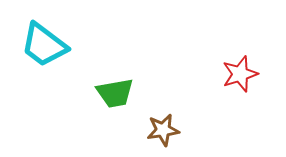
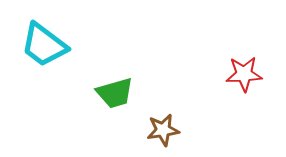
red star: moved 4 px right; rotated 15 degrees clockwise
green trapezoid: rotated 6 degrees counterclockwise
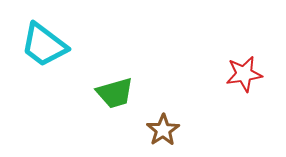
red star: rotated 6 degrees counterclockwise
brown star: rotated 24 degrees counterclockwise
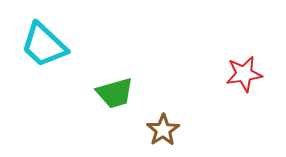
cyan trapezoid: rotated 6 degrees clockwise
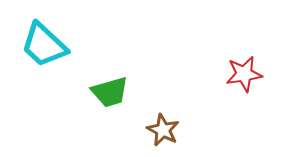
green trapezoid: moved 5 px left, 1 px up
brown star: rotated 12 degrees counterclockwise
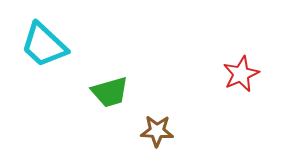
red star: moved 3 px left; rotated 15 degrees counterclockwise
brown star: moved 6 px left, 1 px down; rotated 24 degrees counterclockwise
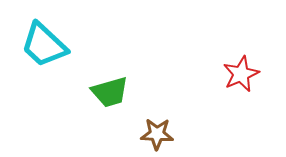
brown star: moved 3 px down
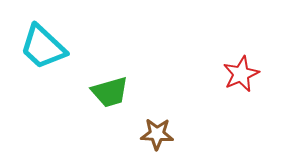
cyan trapezoid: moved 1 px left, 2 px down
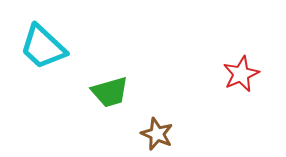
brown star: rotated 20 degrees clockwise
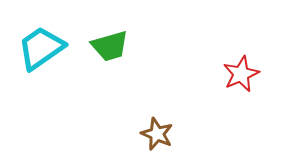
cyan trapezoid: moved 2 px left, 1 px down; rotated 102 degrees clockwise
green trapezoid: moved 46 px up
